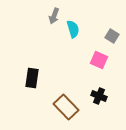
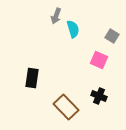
gray arrow: moved 2 px right
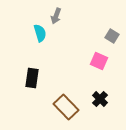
cyan semicircle: moved 33 px left, 4 px down
pink square: moved 1 px down
black cross: moved 1 px right, 3 px down; rotated 21 degrees clockwise
